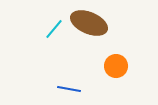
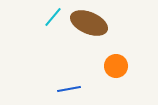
cyan line: moved 1 px left, 12 px up
blue line: rotated 20 degrees counterclockwise
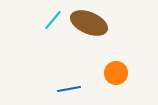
cyan line: moved 3 px down
orange circle: moved 7 px down
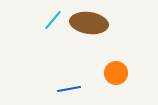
brown ellipse: rotated 15 degrees counterclockwise
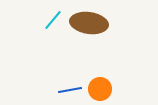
orange circle: moved 16 px left, 16 px down
blue line: moved 1 px right, 1 px down
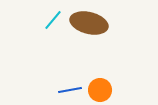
brown ellipse: rotated 6 degrees clockwise
orange circle: moved 1 px down
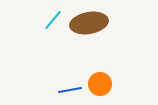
brown ellipse: rotated 24 degrees counterclockwise
orange circle: moved 6 px up
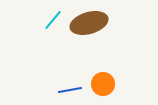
brown ellipse: rotated 6 degrees counterclockwise
orange circle: moved 3 px right
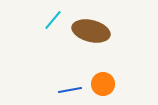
brown ellipse: moved 2 px right, 8 px down; rotated 30 degrees clockwise
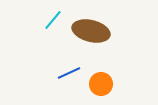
orange circle: moved 2 px left
blue line: moved 1 px left, 17 px up; rotated 15 degrees counterclockwise
